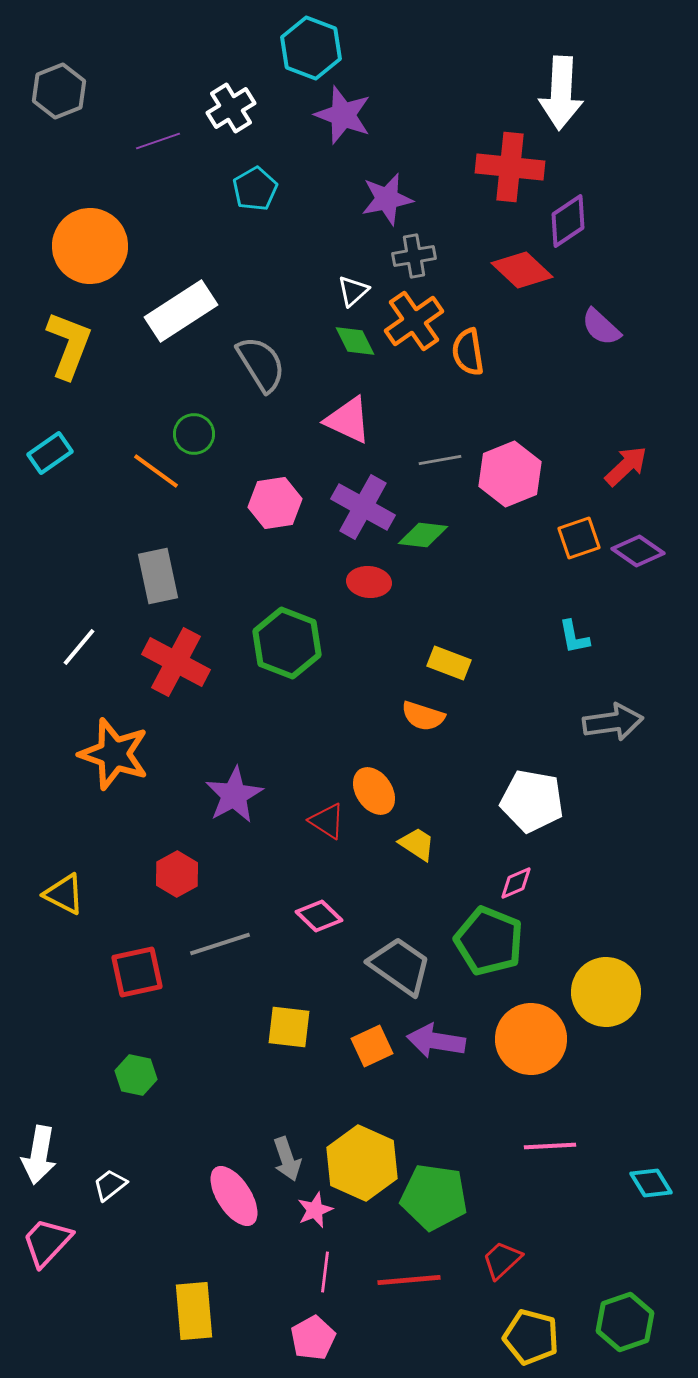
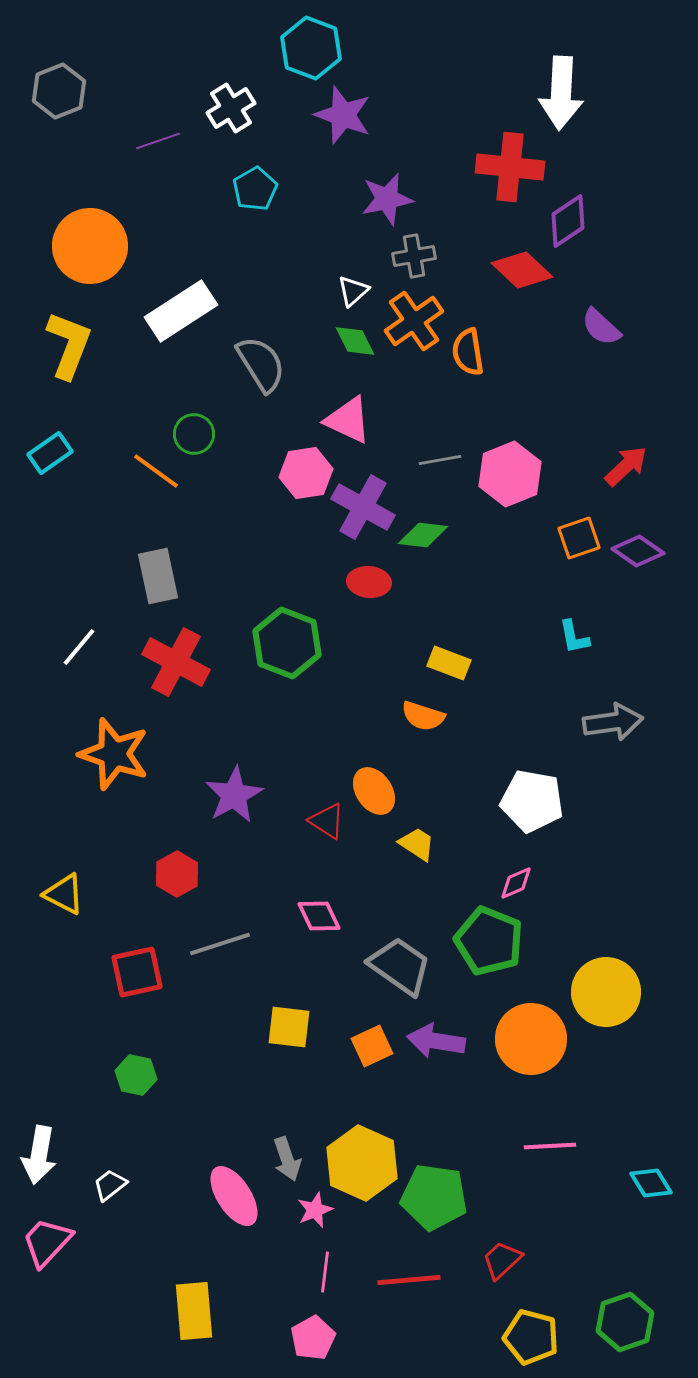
pink hexagon at (275, 503): moved 31 px right, 30 px up
pink diamond at (319, 916): rotated 21 degrees clockwise
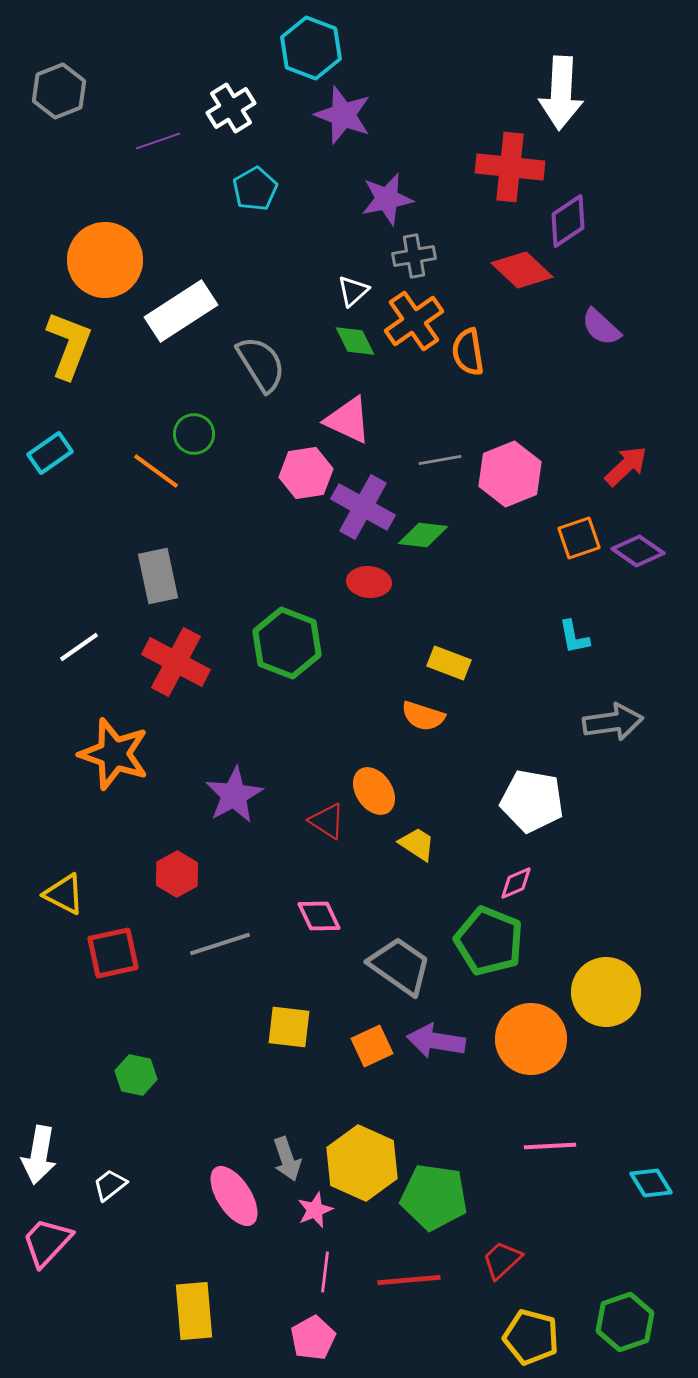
orange circle at (90, 246): moved 15 px right, 14 px down
white line at (79, 647): rotated 15 degrees clockwise
red square at (137, 972): moved 24 px left, 19 px up
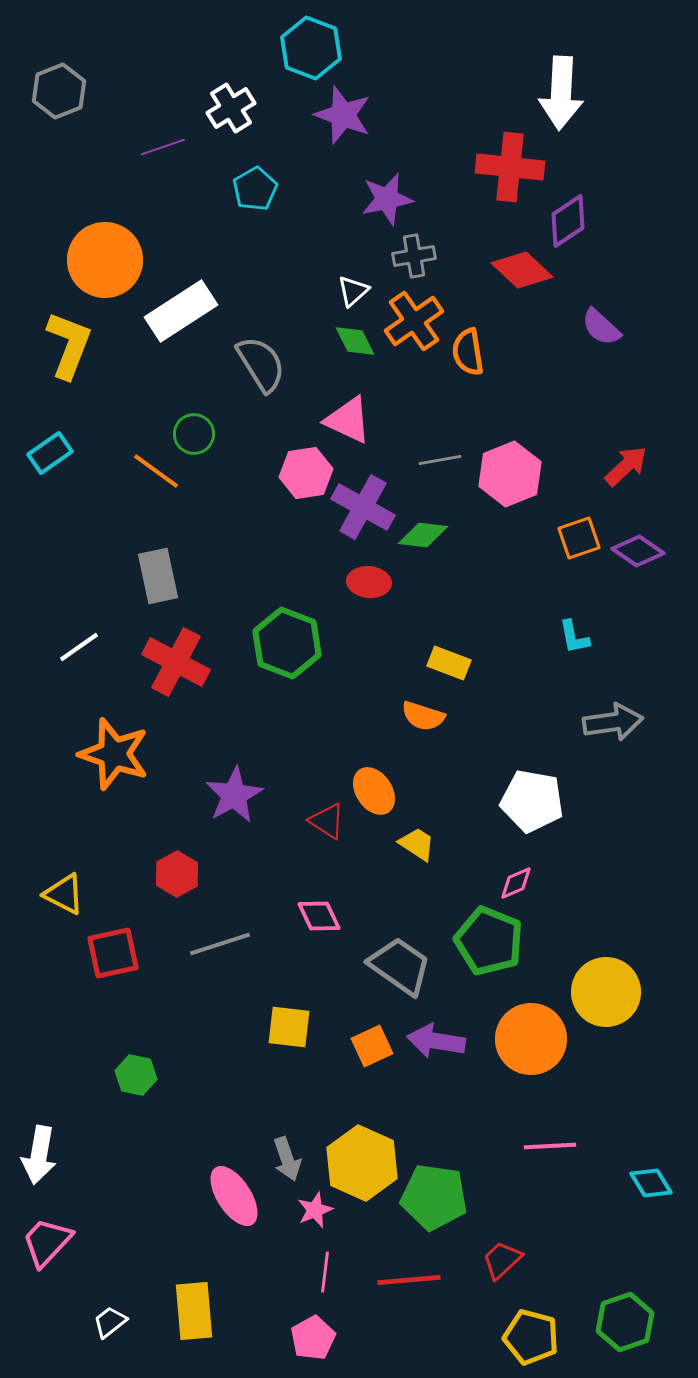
purple line at (158, 141): moved 5 px right, 6 px down
white trapezoid at (110, 1185): moved 137 px down
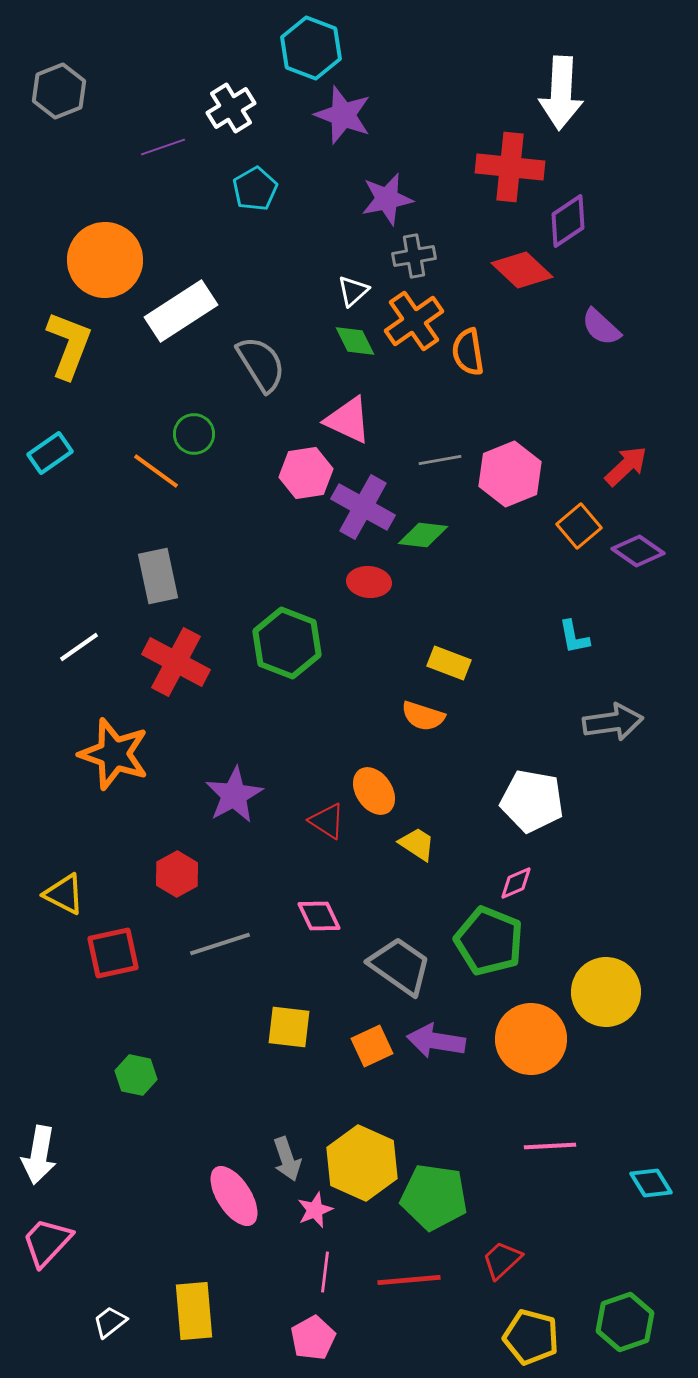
orange square at (579, 538): moved 12 px up; rotated 21 degrees counterclockwise
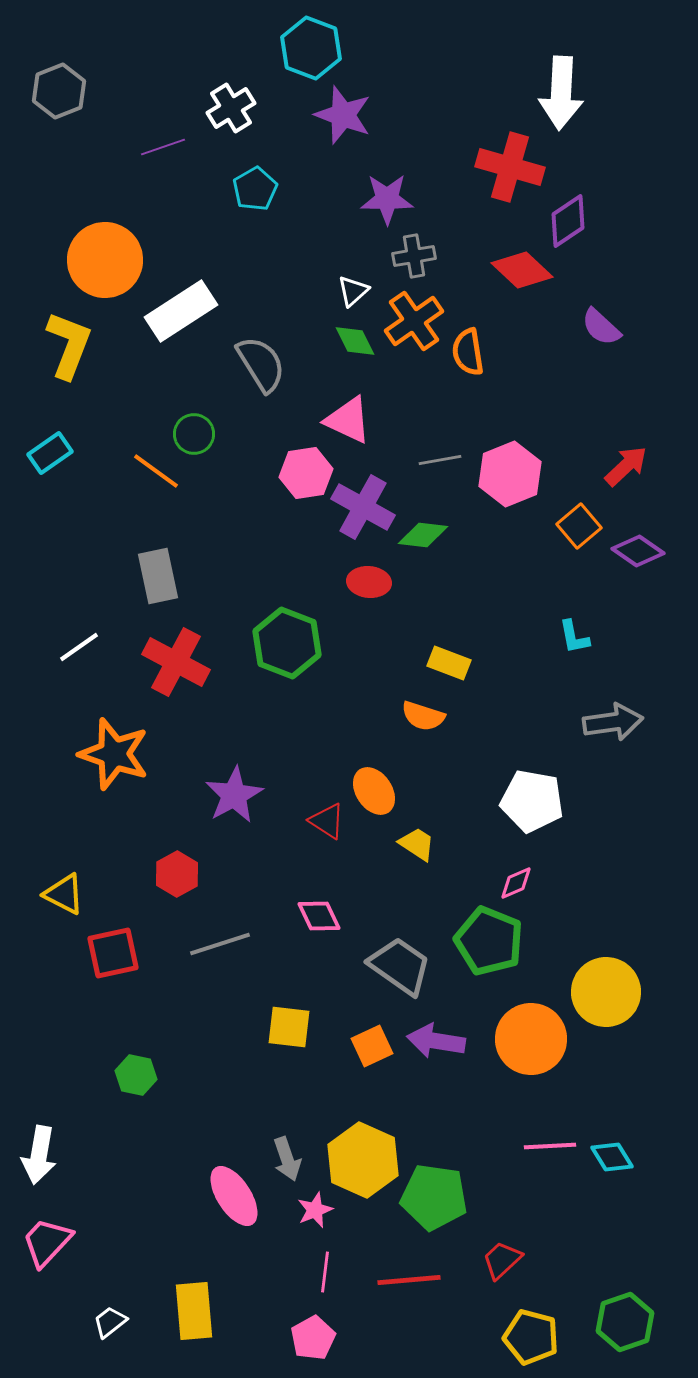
red cross at (510, 167): rotated 10 degrees clockwise
purple star at (387, 199): rotated 12 degrees clockwise
yellow hexagon at (362, 1163): moved 1 px right, 3 px up
cyan diamond at (651, 1183): moved 39 px left, 26 px up
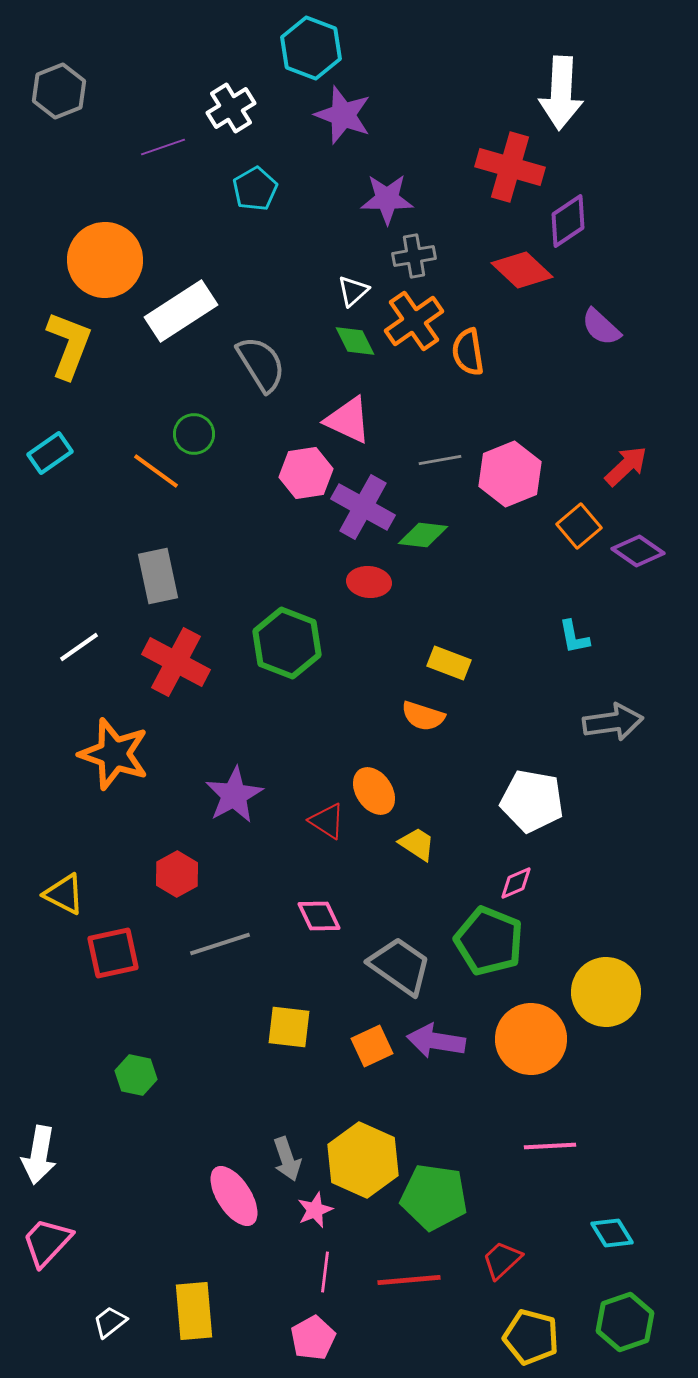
cyan diamond at (612, 1157): moved 76 px down
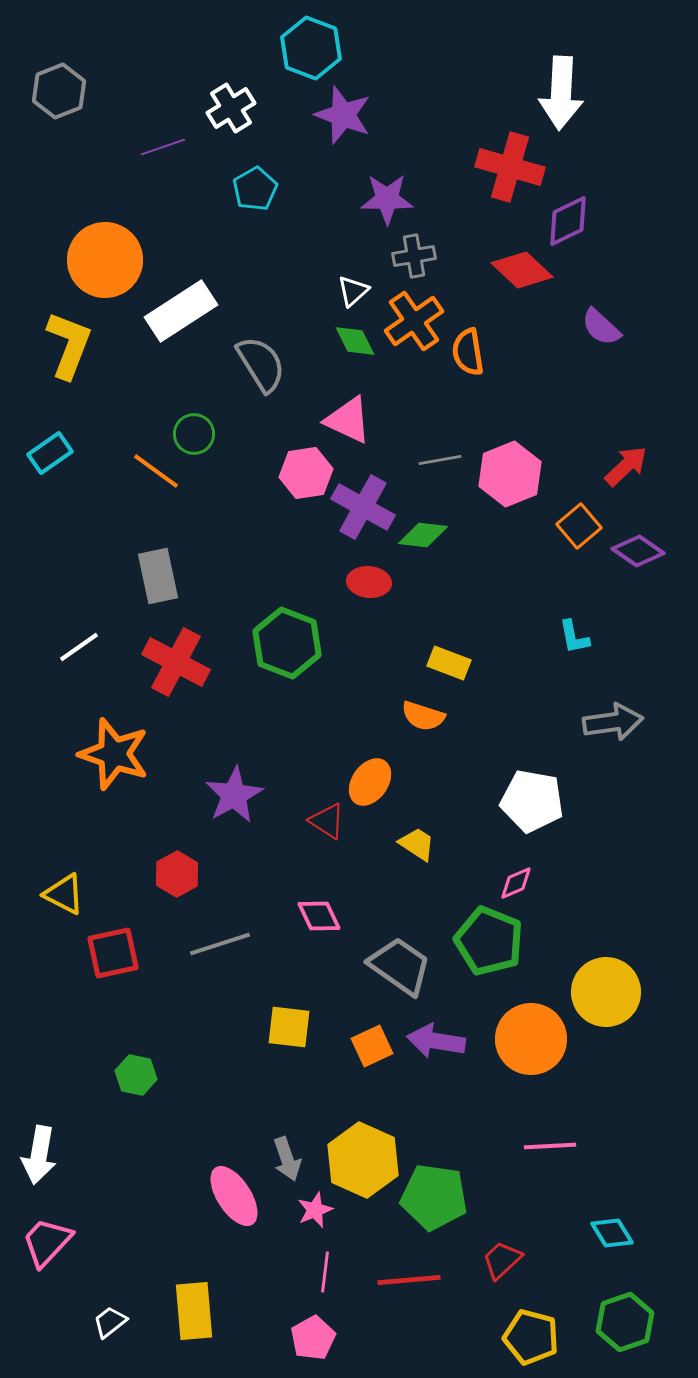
purple diamond at (568, 221): rotated 8 degrees clockwise
orange ellipse at (374, 791): moved 4 px left, 9 px up; rotated 69 degrees clockwise
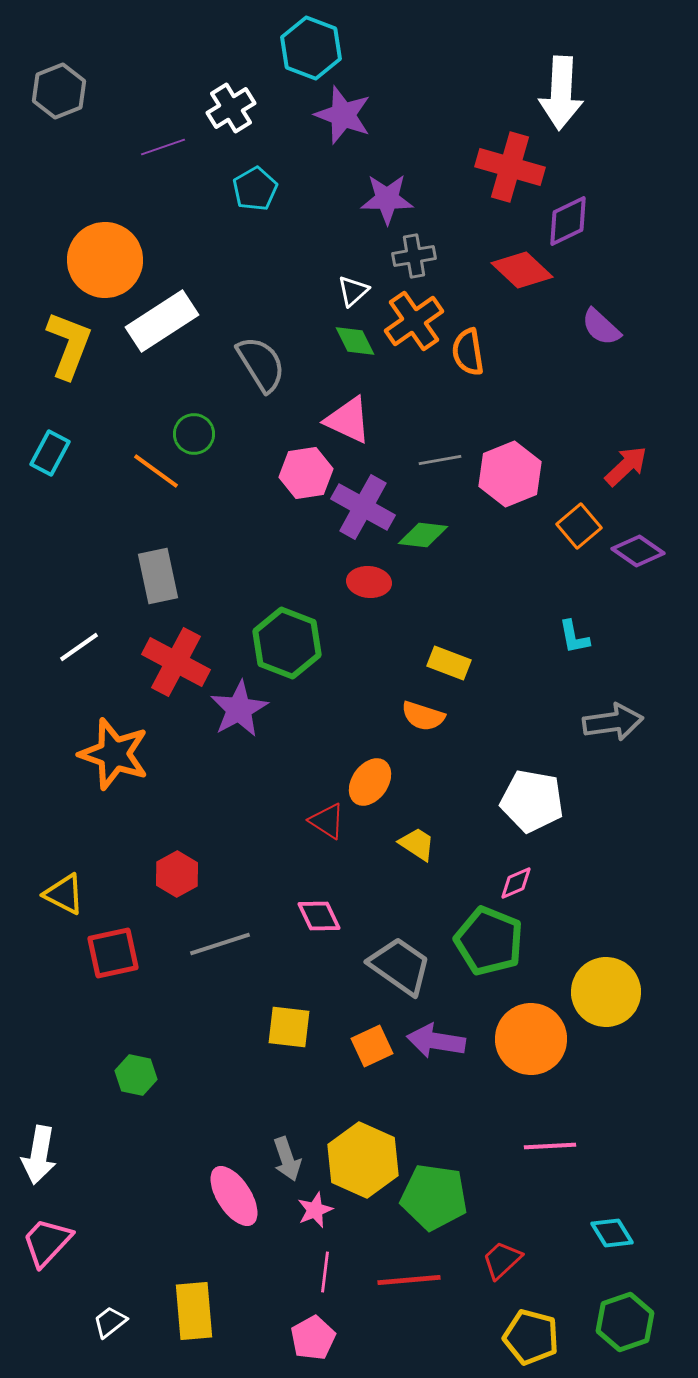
white rectangle at (181, 311): moved 19 px left, 10 px down
cyan rectangle at (50, 453): rotated 27 degrees counterclockwise
purple star at (234, 795): moved 5 px right, 86 px up
